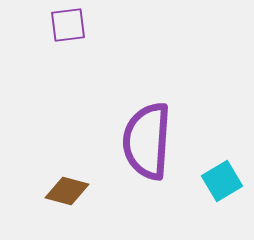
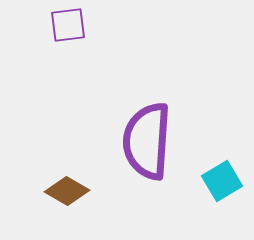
brown diamond: rotated 15 degrees clockwise
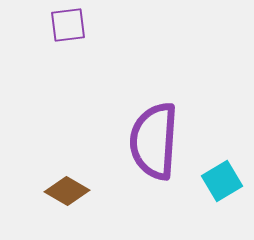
purple semicircle: moved 7 px right
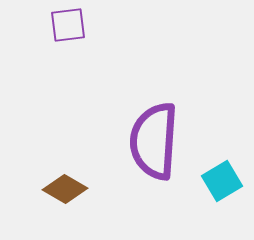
brown diamond: moved 2 px left, 2 px up
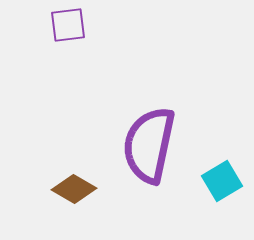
purple semicircle: moved 5 px left, 4 px down; rotated 8 degrees clockwise
brown diamond: moved 9 px right
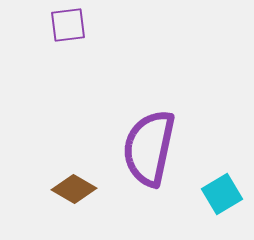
purple semicircle: moved 3 px down
cyan square: moved 13 px down
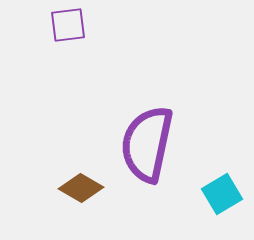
purple semicircle: moved 2 px left, 4 px up
brown diamond: moved 7 px right, 1 px up
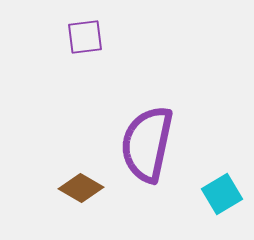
purple square: moved 17 px right, 12 px down
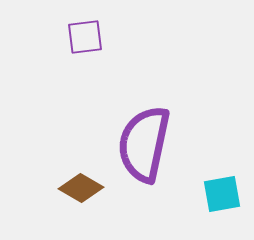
purple semicircle: moved 3 px left
cyan square: rotated 21 degrees clockwise
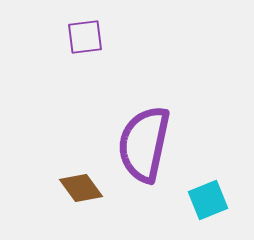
brown diamond: rotated 24 degrees clockwise
cyan square: moved 14 px left, 6 px down; rotated 12 degrees counterclockwise
